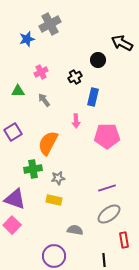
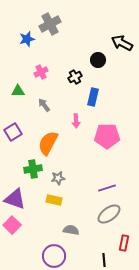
gray arrow: moved 5 px down
gray semicircle: moved 4 px left
red rectangle: moved 3 px down; rotated 21 degrees clockwise
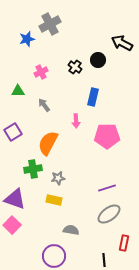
black cross: moved 10 px up; rotated 24 degrees counterclockwise
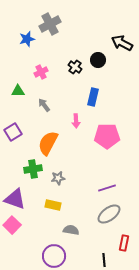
yellow rectangle: moved 1 px left, 5 px down
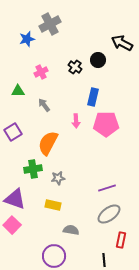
pink pentagon: moved 1 px left, 12 px up
red rectangle: moved 3 px left, 3 px up
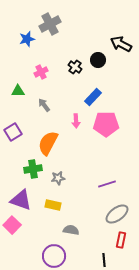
black arrow: moved 1 px left, 1 px down
blue rectangle: rotated 30 degrees clockwise
purple line: moved 4 px up
purple triangle: moved 6 px right, 1 px down
gray ellipse: moved 8 px right
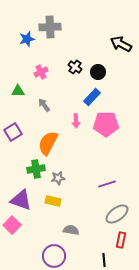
gray cross: moved 3 px down; rotated 25 degrees clockwise
black circle: moved 12 px down
blue rectangle: moved 1 px left
green cross: moved 3 px right
yellow rectangle: moved 4 px up
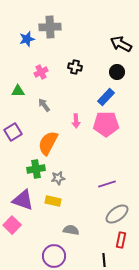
black cross: rotated 24 degrees counterclockwise
black circle: moved 19 px right
blue rectangle: moved 14 px right
purple triangle: moved 2 px right
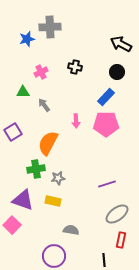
green triangle: moved 5 px right, 1 px down
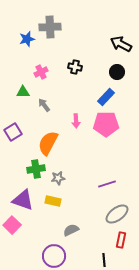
gray semicircle: rotated 35 degrees counterclockwise
